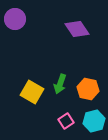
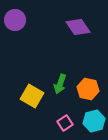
purple circle: moved 1 px down
purple diamond: moved 1 px right, 2 px up
yellow square: moved 4 px down
pink square: moved 1 px left, 2 px down
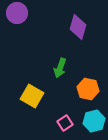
purple circle: moved 2 px right, 7 px up
purple diamond: rotated 50 degrees clockwise
green arrow: moved 16 px up
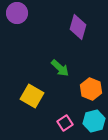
green arrow: rotated 66 degrees counterclockwise
orange hexagon: moved 3 px right; rotated 10 degrees clockwise
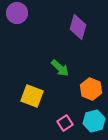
yellow square: rotated 10 degrees counterclockwise
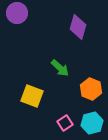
cyan hexagon: moved 2 px left, 2 px down
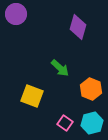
purple circle: moved 1 px left, 1 px down
pink square: rotated 21 degrees counterclockwise
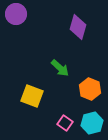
orange hexagon: moved 1 px left
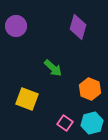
purple circle: moved 12 px down
green arrow: moved 7 px left
yellow square: moved 5 px left, 3 px down
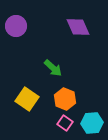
purple diamond: rotated 40 degrees counterclockwise
orange hexagon: moved 25 px left, 10 px down
yellow square: rotated 15 degrees clockwise
cyan hexagon: rotated 10 degrees clockwise
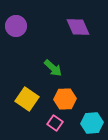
orange hexagon: rotated 25 degrees counterclockwise
pink square: moved 10 px left
